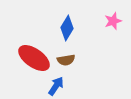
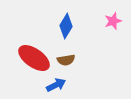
blue diamond: moved 1 px left, 2 px up
blue arrow: moved 1 px up; rotated 30 degrees clockwise
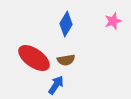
blue diamond: moved 2 px up
blue arrow: rotated 30 degrees counterclockwise
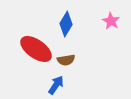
pink star: moved 2 px left; rotated 24 degrees counterclockwise
red ellipse: moved 2 px right, 9 px up
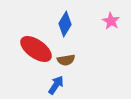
blue diamond: moved 1 px left
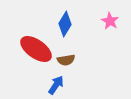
pink star: moved 1 px left
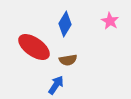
red ellipse: moved 2 px left, 2 px up
brown semicircle: moved 2 px right
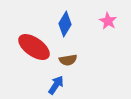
pink star: moved 2 px left
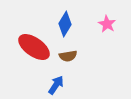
pink star: moved 1 px left, 3 px down
brown semicircle: moved 4 px up
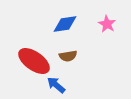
blue diamond: rotated 50 degrees clockwise
red ellipse: moved 14 px down
blue arrow: rotated 84 degrees counterclockwise
